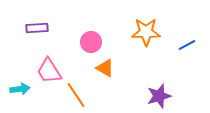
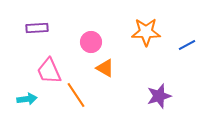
pink trapezoid: rotated 8 degrees clockwise
cyan arrow: moved 7 px right, 10 px down
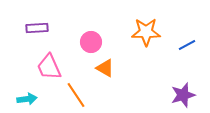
pink trapezoid: moved 4 px up
purple star: moved 24 px right, 1 px up
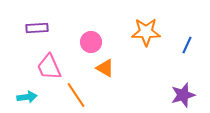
blue line: rotated 36 degrees counterclockwise
cyan arrow: moved 2 px up
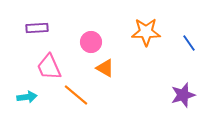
blue line: moved 2 px right, 2 px up; rotated 60 degrees counterclockwise
orange line: rotated 16 degrees counterclockwise
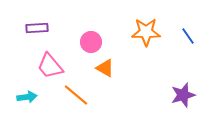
blue line: moved 1 px left, 7 px up
pink trapezoid: moved 1 px right, 1 px up; rotated 16 degrees counterclockwise
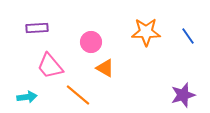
orange line: moved 2 px right
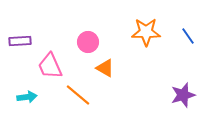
purple rectangle: moved 17 px left, 13 px down
pink circle: moved 3 px left
pink trapezoid: rotated 16 degrees clockwise
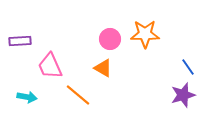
orange star: moved 1 px left, 2 px down
blue line: moved 31 px down
pink circle: moved 22 px right, 3 px up
orange triangle: moved 2 px left
cyan arrow: rotated 18 degrees clockwise
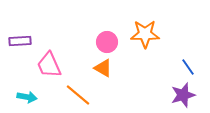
pink circle: moved 3 px left, 3 px down
pink trapezoid: moved 1 px left, 1 px up
